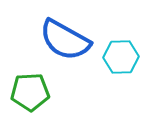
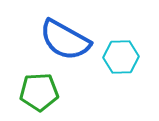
green pentagon: moved 9 px right
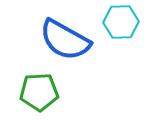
cyan hexagon: moved 35 px up
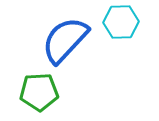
blue semicircle: rotated 104 degrees clockwise
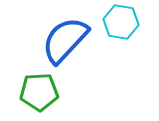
cyan hexagon: rotated 12 degrees clockwise
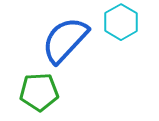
cyan hexagon: rotated 20 degrees clockwise
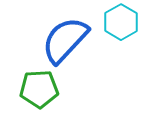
green pentagon: moved 3 px up
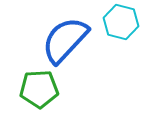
cyan hexagon: rotated 16 degrees counterclockwise
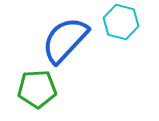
green pentagon: moved 2 px left
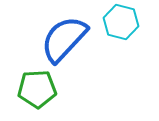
blue semicircle: moved 1 px left, 1 px up
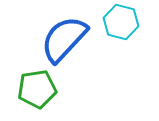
green pentagon: rotated 6 degrees counterclockwise
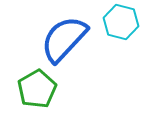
green pentagon: rotated 21 degrees counterclockwise
